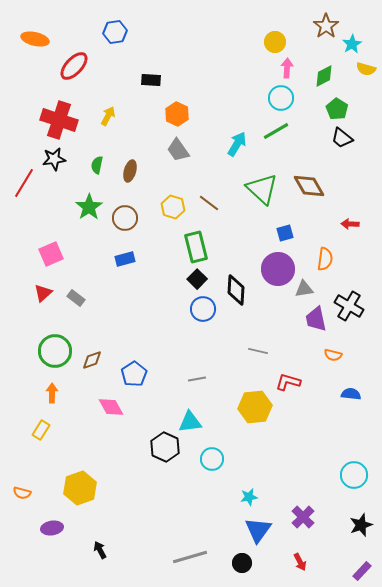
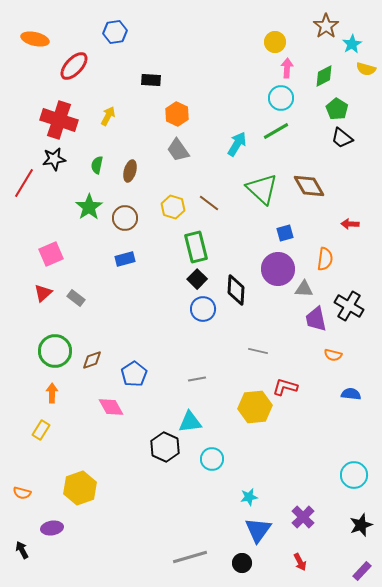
gray triangle at (304, 289): rotated 12 degrees clockwise
red L-shape at (288, 382): moved 3 px left, 5 px down
black arrow at (100, 550): moved 78 px left
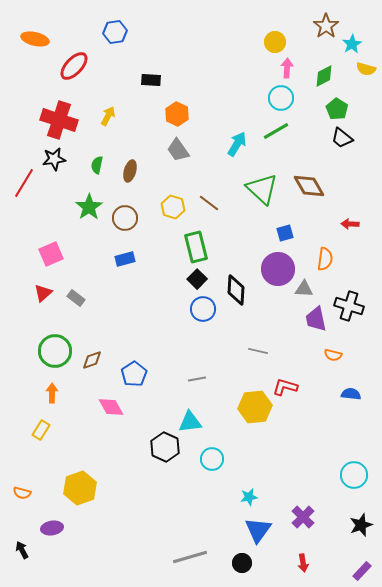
black cross at (349, 306): rotated 12 degrees counterclockwise
red arrow at (300, 562): moved 3 px right, 1 px down; rotated 18 degrees clockwise
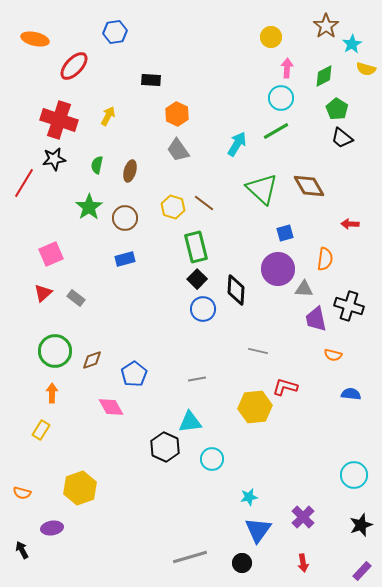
yellow circle at (275, 42): moved 4 px left, 5 px up
brown line at (209, 203): moved 5 px left
